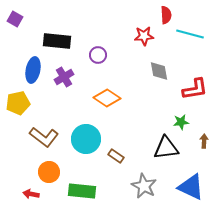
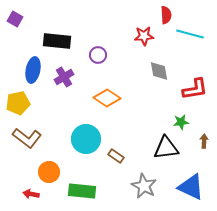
brown L-shape: moved 17 px left, 1 px down
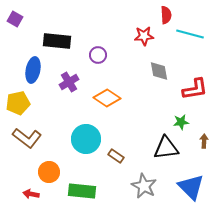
purple cross: moved 5 px right, 5 px down
blue triangle: rotated 20 degrees clockwise
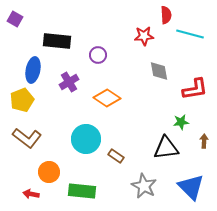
yellow pentagon: moved 4 px right, 3 px up; rotated 10 degrees counterclockwise
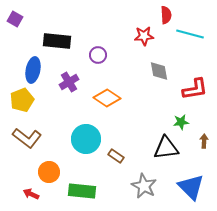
red arrow: rotated 14 degrees clockwise
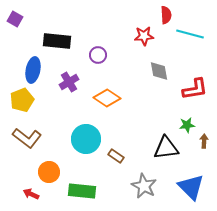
green star: moved 6 px right, 3 px down
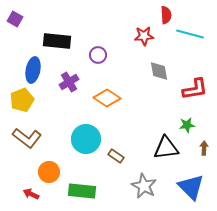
brown arrow: moved 7 px down
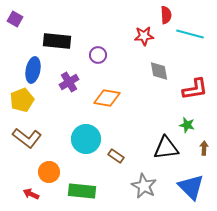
orange diamond: rotated 24 degrees counterclockwise
green star: rotated 21 degrees clockwise
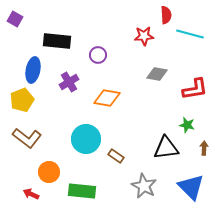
gray diamond: moved 2 px left, 3 px down; rotated 70 degrees counterclockwise
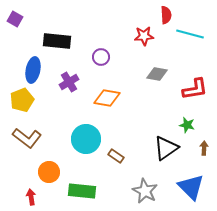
purple circle: moved 3 px right, 2 px down
black triangle: rotated 28 degrees counterclockwise
gray star: moved 1 px right, 5 px down
red arrow: moved 3 px down; rotated 56 degrees clockwise
